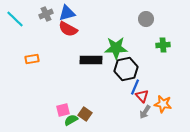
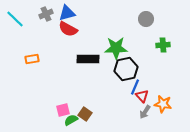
black rectangle: moved 3 px left, 1 px up
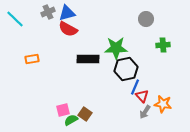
gray cross: moved 2 px right, 2 px up
